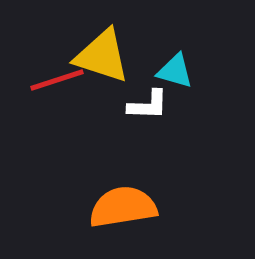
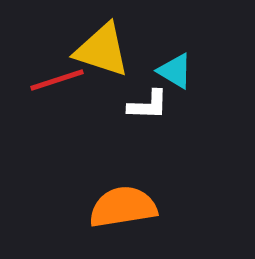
yellow triangle: moved 6 px up
cyan triangle: rotated 15 degrees clockwise
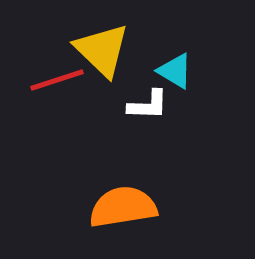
yellow triangle: rotated 26 degrees clockwise
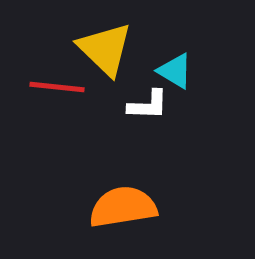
yellow triangle: moved 3 px right, 1 px up
red line: moved 7 px down; rotated 24 degrees clockwise
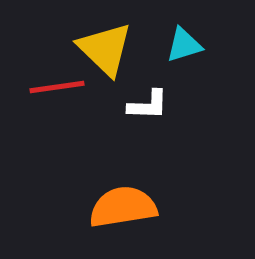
cyan triangle: moved 9 px right, 26 px up; rotated 48 degrees counterclockwise
red line: rotated 14 degrees counterclockwise
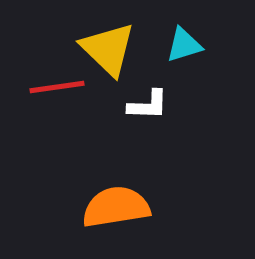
yellow triangle: moved 3 px right
orange semicircle: moved 7 px left
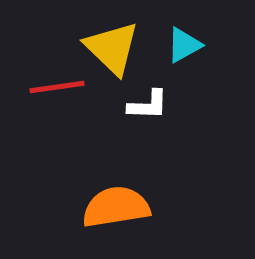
cyan triangle: rotated 12 degrees counterclockwise
yellow triangle: moved 4 px right, 1 px up
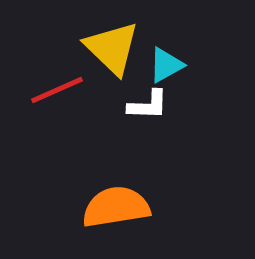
cyan triangle: moved 18 px left, 20 px down
red line: moved 3 px down; rotated 16 degrees counterclockwise
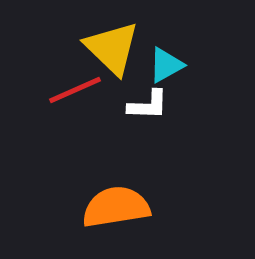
red line: moved 18 px right
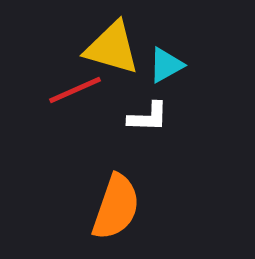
yellow triangle: rotated 28 degrees counterclockwise
white L-shape: moved 12 px down
orange semicircle: rotated 118 degrees clockwise
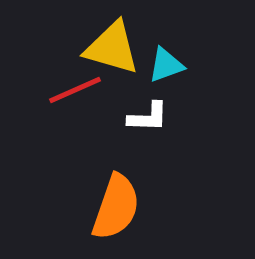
cyan triangle: rotated 9 degrees clockwise
